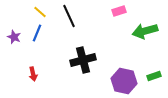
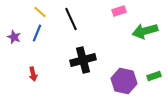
black line: moved 2 px right, 3 px down
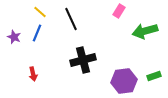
pink rectangle: rotated 40 degrees counterclockwise
purple hexagon: rotated 20 degrees counterclockwise
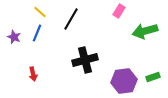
black line: rotated 55 degrees clockwise
black cross: moved 2 px right
green rectangle: moved 1 px left, 1 px down
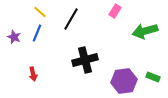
pink rectangle: moved 4 px left
green rectangle: rotated 40 degrees clockwise
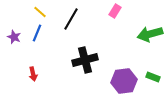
green arrow: moved 5 px right, 3 px down
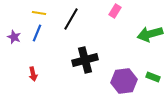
yellow line: moved 1 px left, 1 px down; rotated 32 degrees counterclockwise
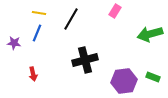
purple star: moved 6 px down; rotated 16 degrees counterclockwise
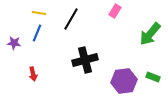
green arrow: rotated 35 degrees counterclockwise
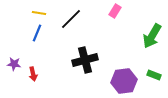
black line: rotated 15 degrees clockwise
green arrow: moved 2 px right, 2 px down; rotated 10 degrees counterclockwise
purple star: moved 21 px down
green rectangle: moved 1 px right, 2 px up
